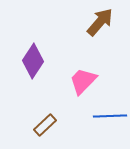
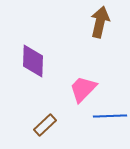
brown arrow: rotated 28 degrees counterclockwise
purple diamond: rotated 32 degrees counterclockwise
pink trapezoid: moved 8 px down
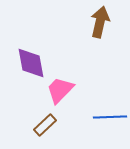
purple diamond: moved 2 px left, 2 px down; rotated 12 degrees counterclockwise
pink trapezoid: moved 23 px left, 1 px down
blue line: moved 1 px down
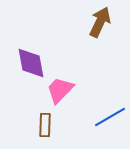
brown arrow: rotated 12 degrees clockwise
blue line: rotated 28 degrees counterclockwise
brown rectangle: rotated 45 degrees counterclockwise
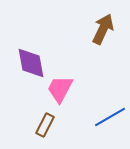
brown arrow: moved 3 px right, 7 px down
pink trapezoid: moved 1 px up; rotated 16 degrees counterclockwise
brown rectangle: rotated 25 degrees clockwise
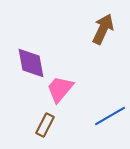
pink trapezoid: rotated 12 degrees clockwise
blue line: moved 1 px up
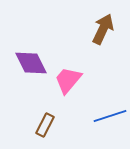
purple diamond: rotated 16 degrees counterclockwise
pink trapezoid: moved 8 px right, 9 px up
blue line: rotated 12 degrees clockwise
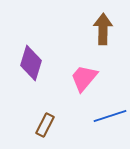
brown arrow: rotated 24 degrees counterclockwise
purple diamond: rotated 44 degrees clockwise
pink trapezoid: moved 16 px right, 2 px up
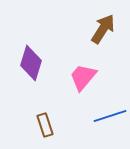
brown arrow: rotated 32 degrees clockwise
pink trapezoid: moved 1 px left, 1 px up
brown rectangle: rotated 45 degrees counterclockwise
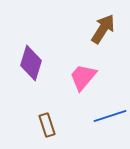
brown rectangle: moved 2 px right
